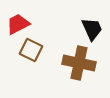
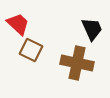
red trapezoid: rotated 70 degrees clockwise
brown cross: moved 2 px left
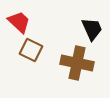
red trapezoid: moved 1 px right, 2 px up
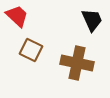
red trapezoid: moved 2 px left, 6 px up
black trapezoid: moved 9 px up
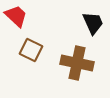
red trapezoid: moved 1 px left
black trapezoid: moved 1 px right, 3 px down
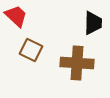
black trapezoid: rotated 25 degrees clockwise
brown cross: rotated 8 degrees counterclockwise
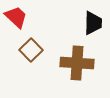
red trapezoid: moved 1 px down
brown square: rotated 20 degrees clockwise
